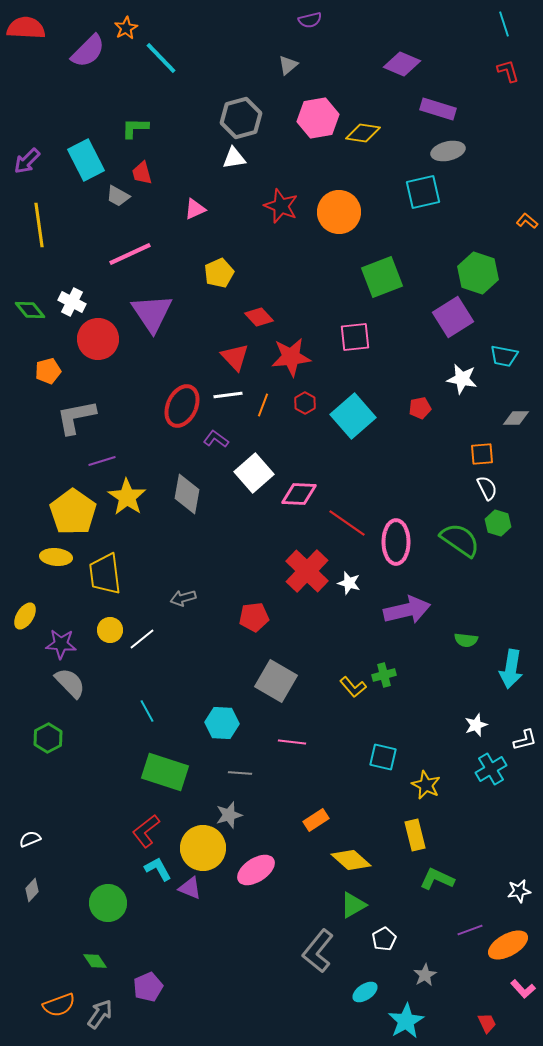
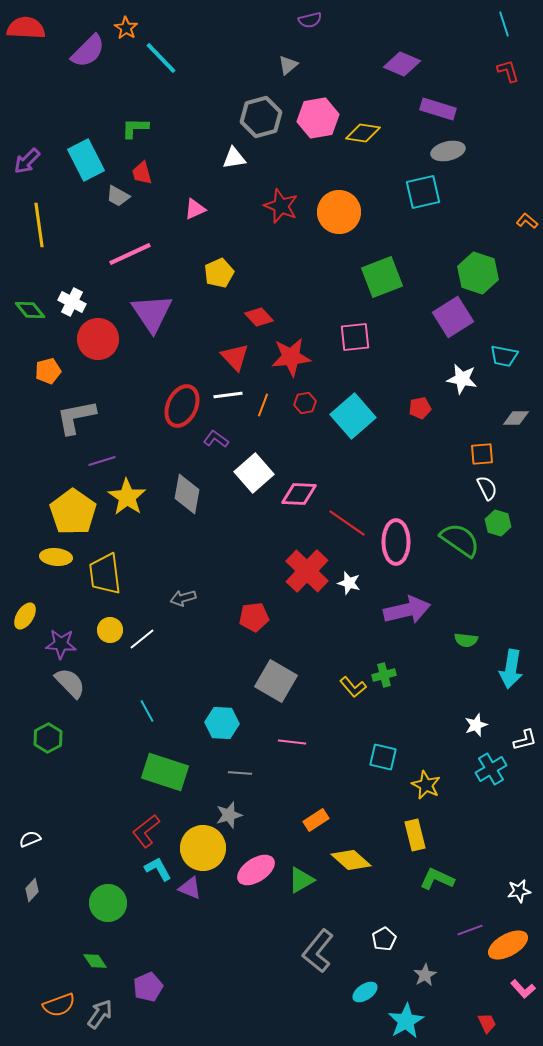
orange star at (126, 28): rotated 10 degrees counterclockwise
gray hexagon at (241, 118): moved 20 px right, 1 px up
red hexagon at (305, 403): rotated 20 degrees clockwise
green triangle at (353, 905): moved 52 px left, 25 px up
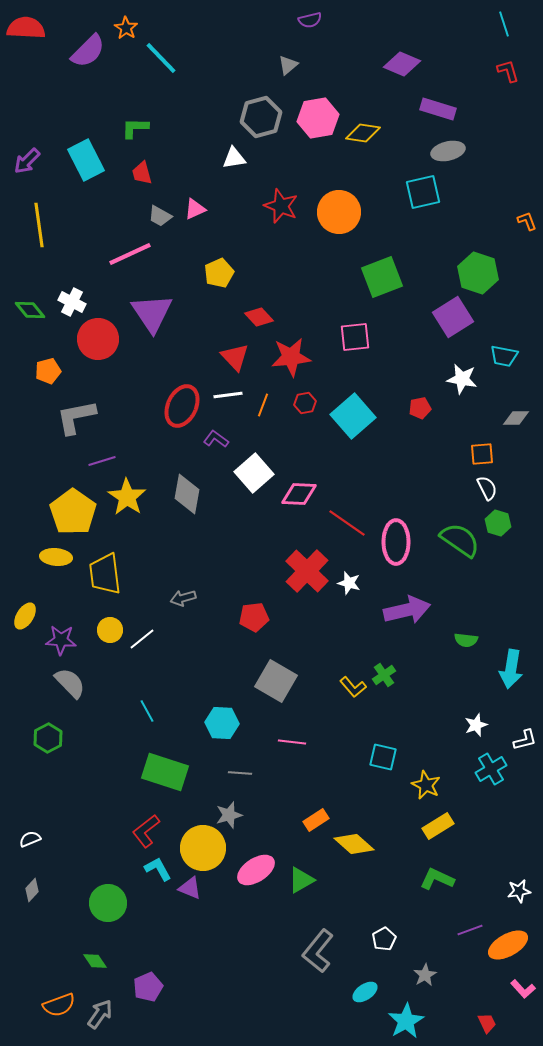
gray trapezoid at (118, 196): moved 42 px right, 20 px down
orange L-shape at (527, 221): rotated 30 degrees clockwise
purple star at (61, 644): moved 4 px up
green cross at (384, 675): rotated 20 degrees counterclockwise
yellow rectangle at (415, 835): moved 23 px right, 9 px up; rotated 72 degrees clockwise
yellow diamond at (351, 860): moved 3 px right, 16 px up
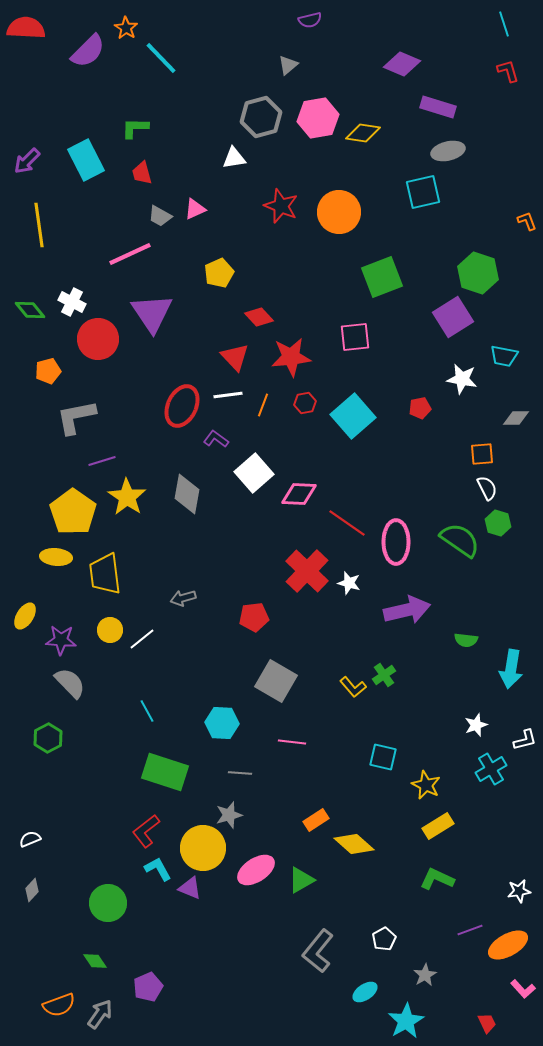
purple rectangle at (438, 109): moved 2 px up
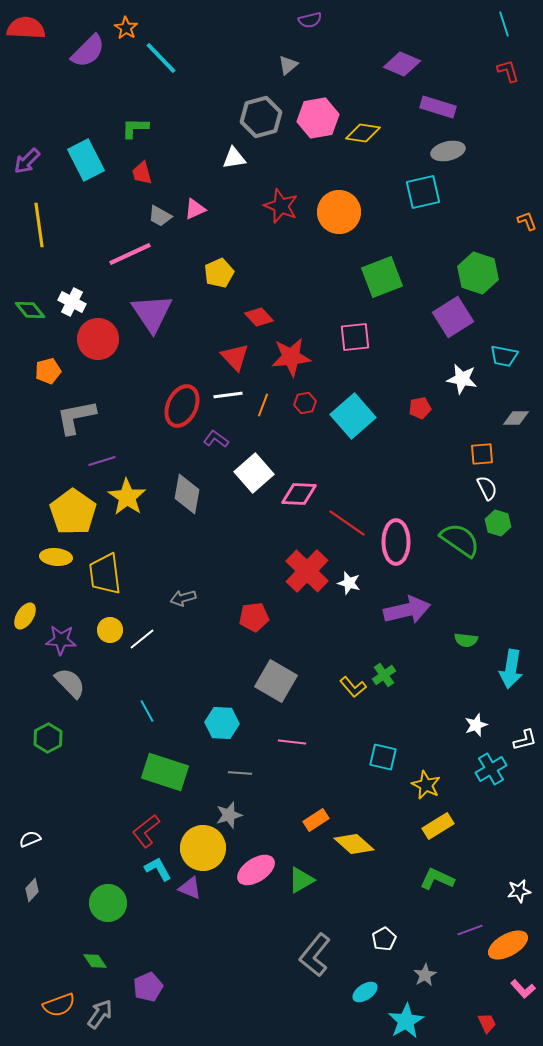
gray L-shape at (318, 951): moved 3 px left, 4 px down
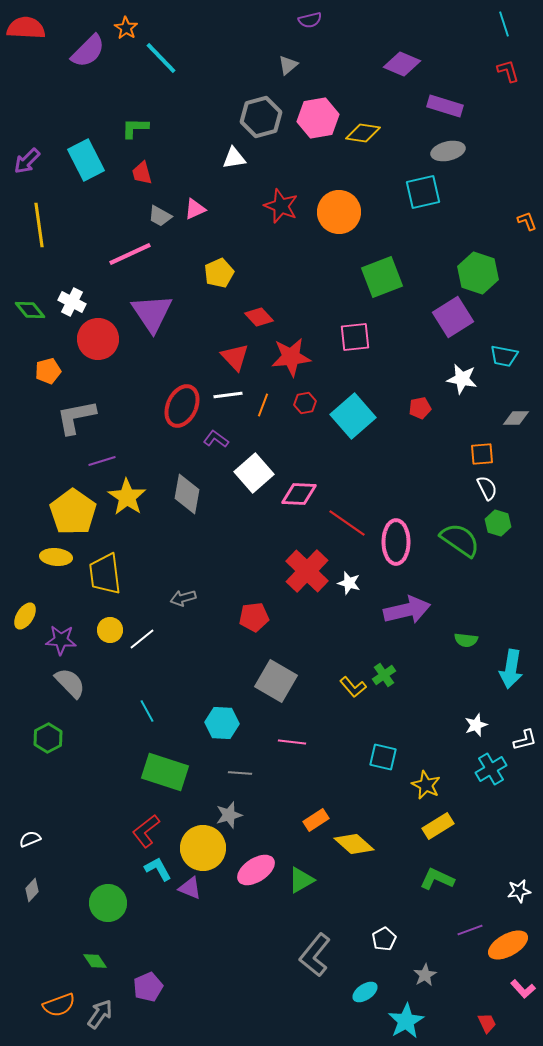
purple rectangle at (438, 107): moved 7 px right, 1 px up
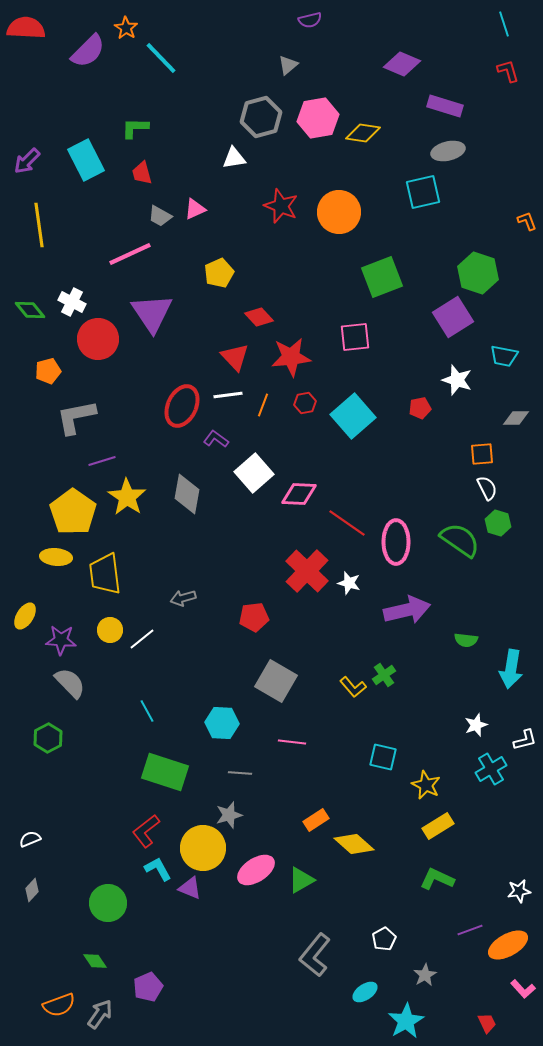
white star at (462, 379): moved 5 px left, 1 px down; rotated 8 degrees clockwise
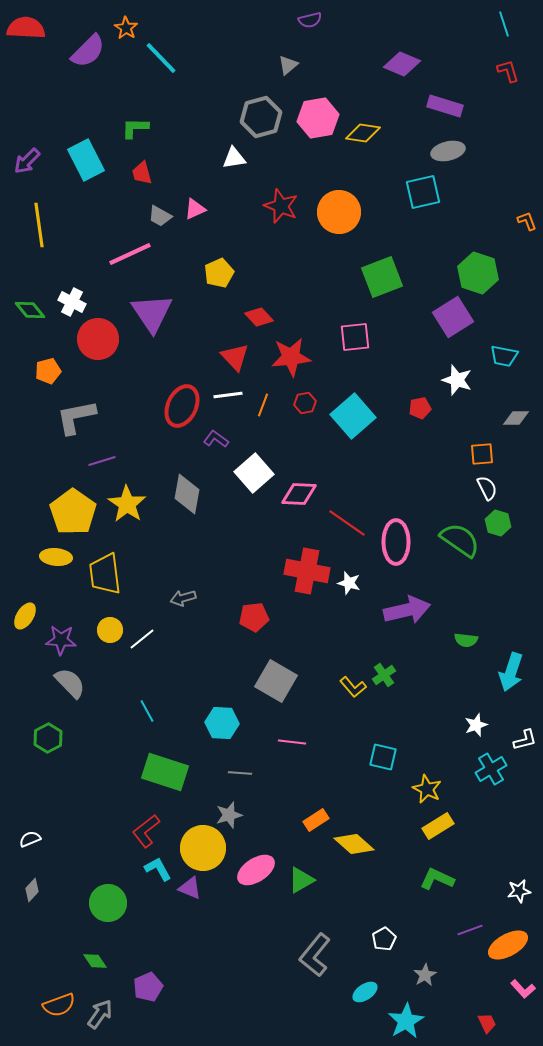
yellow star at (127, 497): moved 7 px down
red cross at (307, 571): rotated 33 degrees counterclockwise
cyan arrow at (511, 669): moved 3 px down; rotated 9 degrees clockwise
yellow star at (426, 785): moved 1 px right, 4 px down
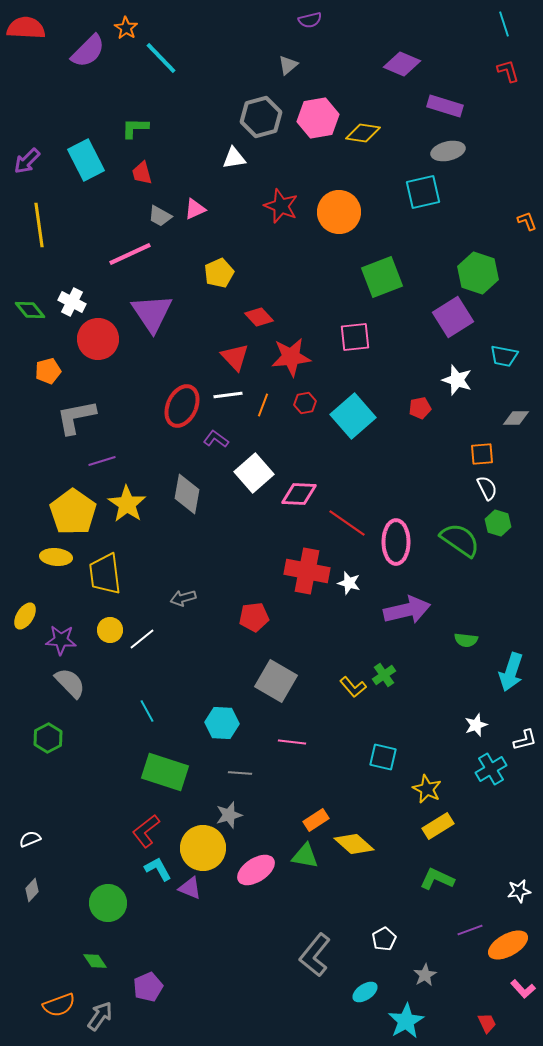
green triangle at (301, 880): moved 4 px right, 24 px up; rotated 40 degrees clockwise
gray arrow at (100, 1014): moved 2 px down
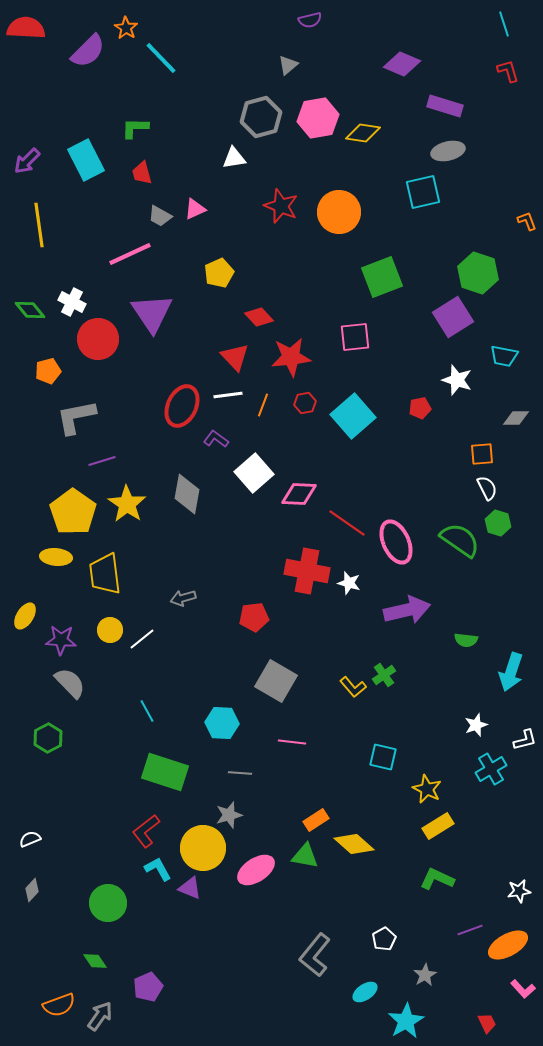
pink ellipse at (396, 542): rotated 24 degrees counterclockwise
